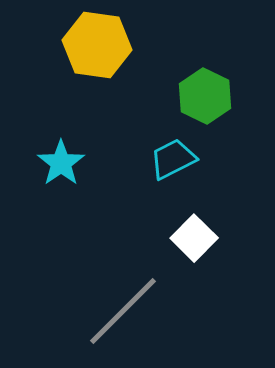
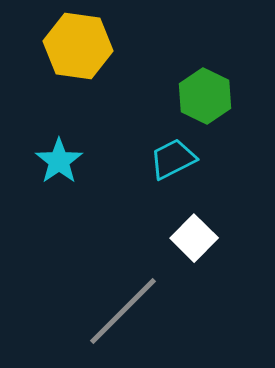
yellow hexagon: moved 19 px left, 1 px down
cyan star: moved 2 px left, 2 px up
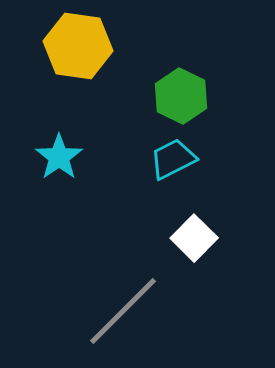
green hexagon: moved 24 px left
cyan star: moved 4 px up
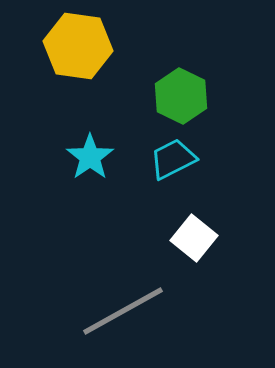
cyan star: moved 31 px right
white square: rotated 6 degrees counterclockwise
gray line: rotated 16 degrees clockwise
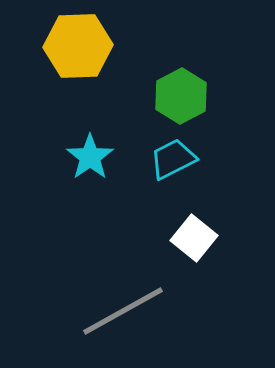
yellow hexagon: rotated 10 degrees counterclockwise
green hexagon: rotated 6 degrees clockwise
